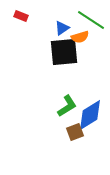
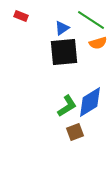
orange semicircle: moved 18 px right, 6 px down
blue diamond: moved 13 px up
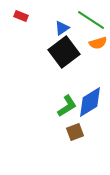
black square: rotated 32 degrees counterclockwise
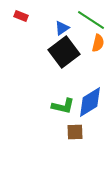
orange semicircle: rotated 60 degrees counterclockwise
green L-shape: moved 4 px left; rotated 45 degrees clockwise
brown square: rotated 18 degrees clockwise
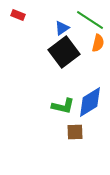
red rectangle: moved 3 px left, 1 px up
green line: moved 1 px left
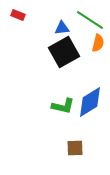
blue triangle: rotated 28 degrees clockwise
black square: rotated 8 degrees clockwise
brown square: moved 16 px down
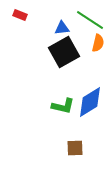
red rectangle: moved 2 px right
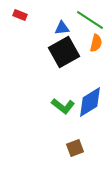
orange semicircle: moved 2 px left
green L-shape: rotated 25 degrees clockwise
brown square: rotated 18 degrees counterclockwise
